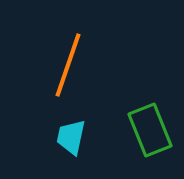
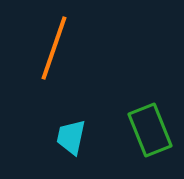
orange line: moved 14 px left, 17 px up
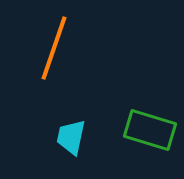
green rectangle: rotated 51 degrees counterclockwise
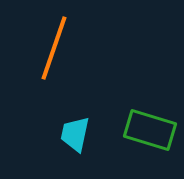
cyan trapezoid: moved 4 px right, 3 px up
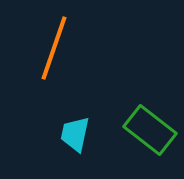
green rectangle: rotated 21 degrees clockwise
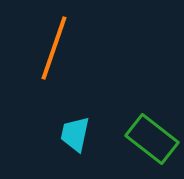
green rectangle: moved 2 px right, 9 px down
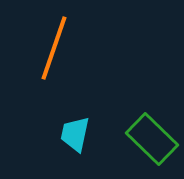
green rectangle: rotated 6 degrees clockwise
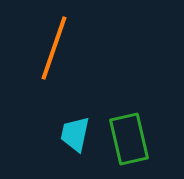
green rectangle: moved 23 px left; rotated 33 degrees clockwise
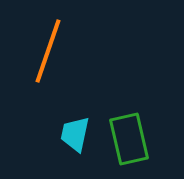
orange line: moved 6 px left, 3 px down
